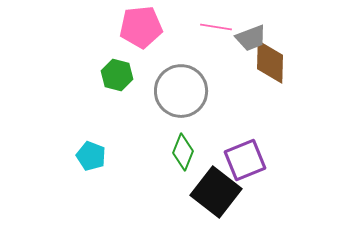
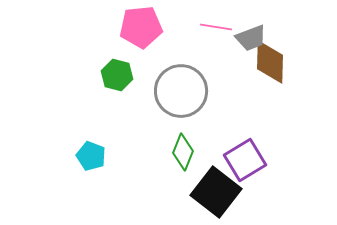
purple square: rotated 9 degrees counterclockwise
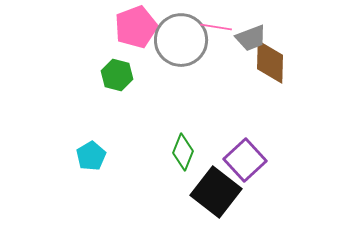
pink pentagon: moved 5 px left; rotated 15 degrees counterclockwise
gray circle: moved 51 px up
cyan pentagon: rotated 20 degrees clockwise
purple square: rotated 12 degrees counterclockwise
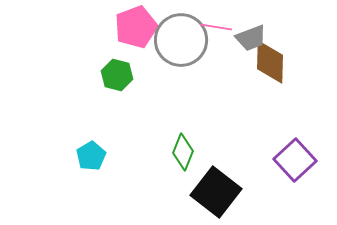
purple square: moved 50 px right
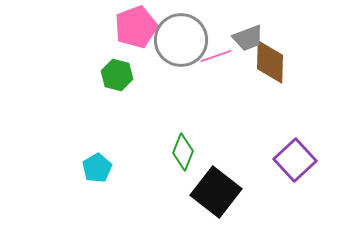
pink line: moved 29 px down; rotated 28 degrees counterclockwise
gray trapezoid: moved 3 px left
cyan pentagon: moved 6 px right, 12 px down
